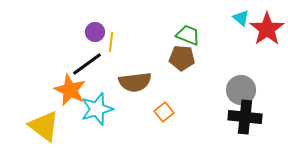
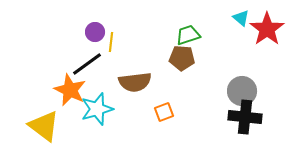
green trapezoid: rotated 40 degrees counterclockwise
gray circle: moved 1 px right, 1 px down
orange square: rotated 18 degrees clockwise
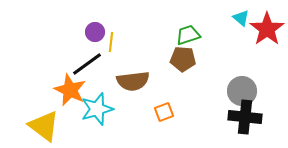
brown pentagon: moved 1 px right, 1 px down
brown semicircle: moved 2 px left, 1 px up
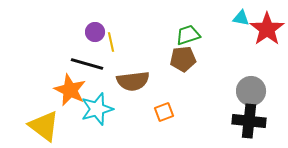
cyan triangle: rotated 30 degrees counterclockwise
yellow line: rotated 18 degrees counterclockwise
brown pentagon: rotated 10 degrees counterclockwise
black line: rotated 52 degrees clockwise
gray circle: moved 9 px right
black cross: moved 4 px right, 4 px down
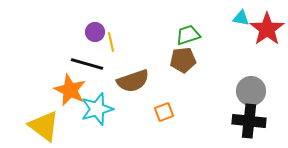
brown pentagon: moved 1 px down
brown semicircle: rotated 12 degrees counterclockwise
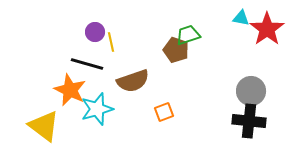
brown pentagon: moved 7 px left, 10 px up; rotated 25 degrees clockwise
